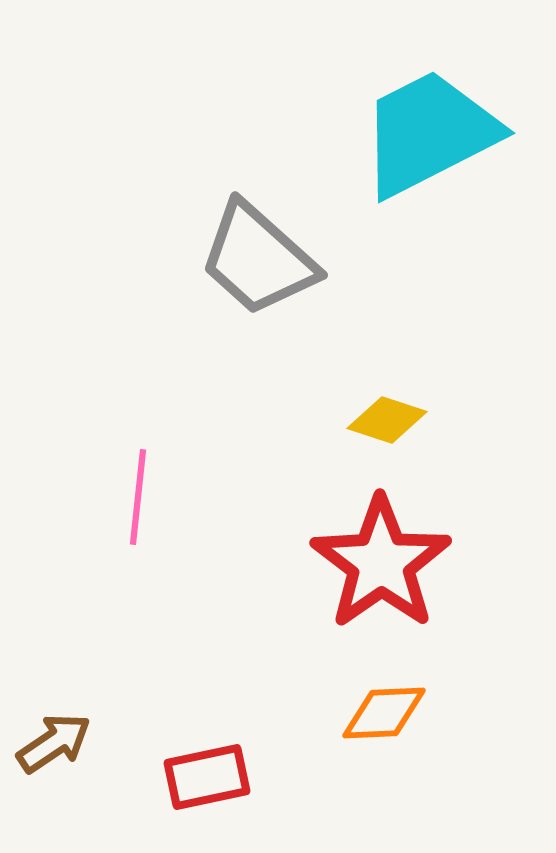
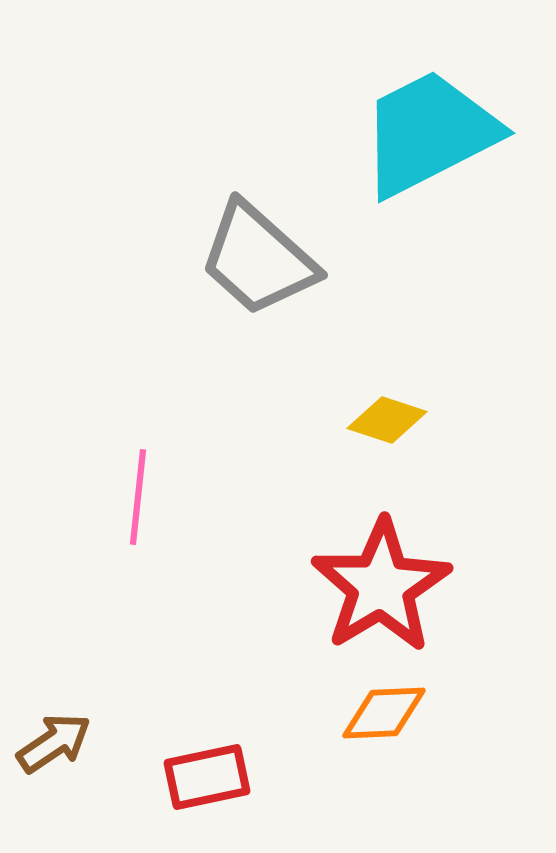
red star: moved 23 px down; rotated 4 degrees clockwise
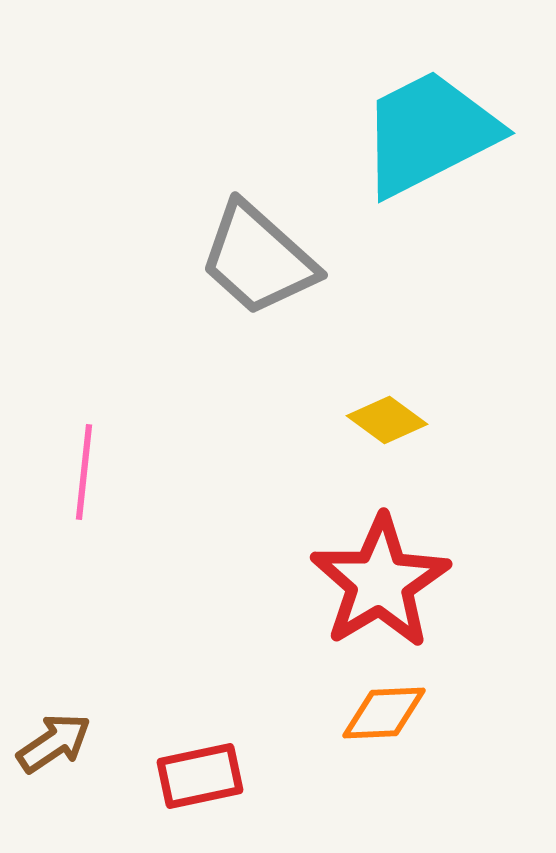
yellow diamond: rotated 18 degrees clockwise
pink line: moved 54 px left, 25 px up
red star: moved 1 px left, 4 px up
red rectangle: moved 7 px left, 1 px up
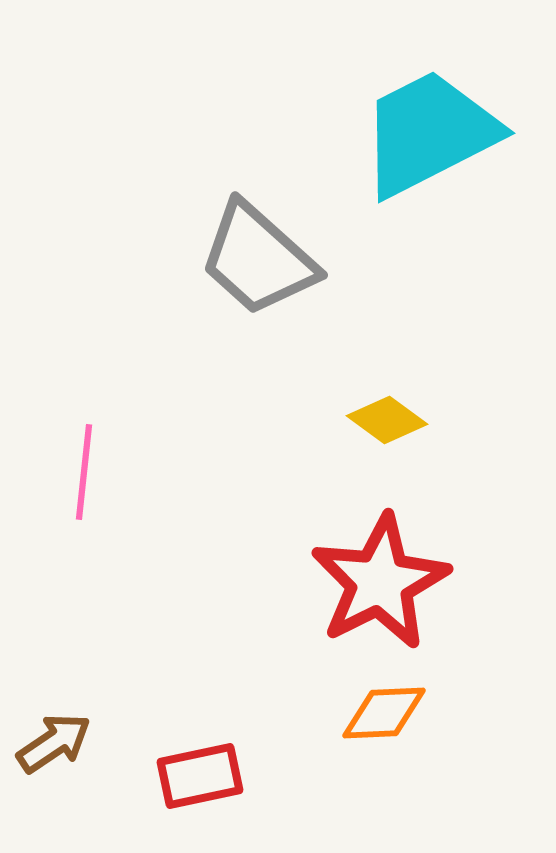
red star: rotated 4 degrees clockwise
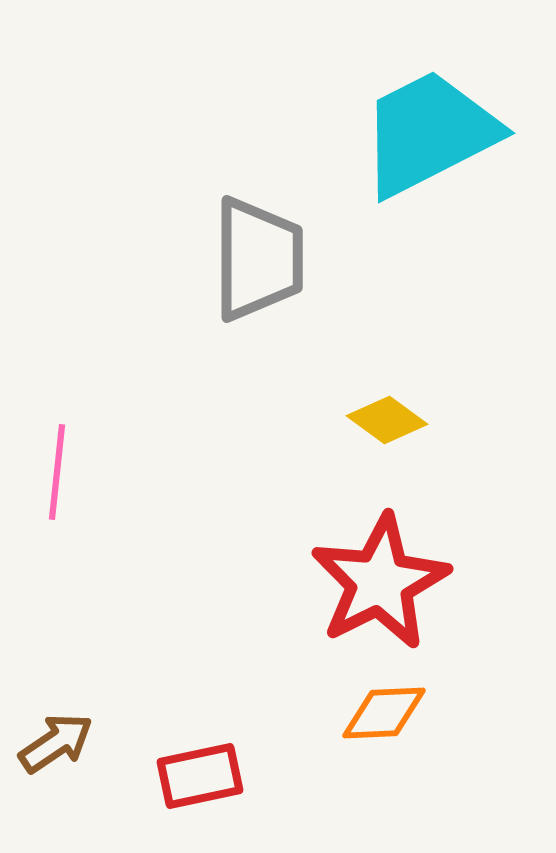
gray trapezoid: rotated 132 degrees counterclockwise
pink line: moved 27 px left
brown arrow: moved 2 px right
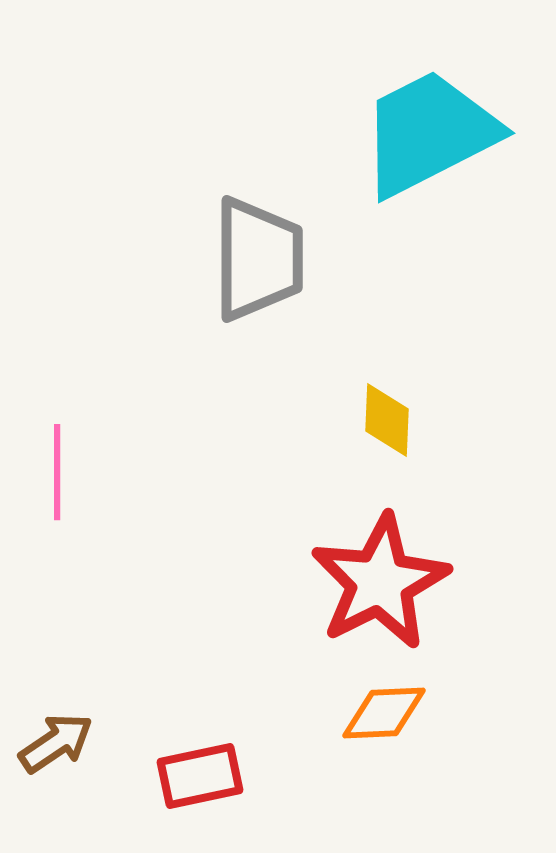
yellow diamond: rotated 56 degrees clockwise
pink line: rotated 6 degrees counterclockwise
